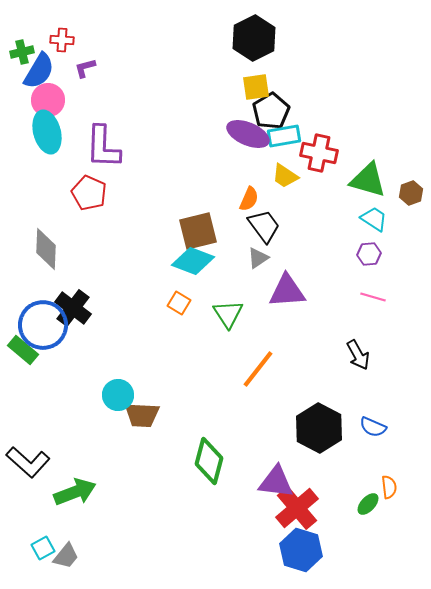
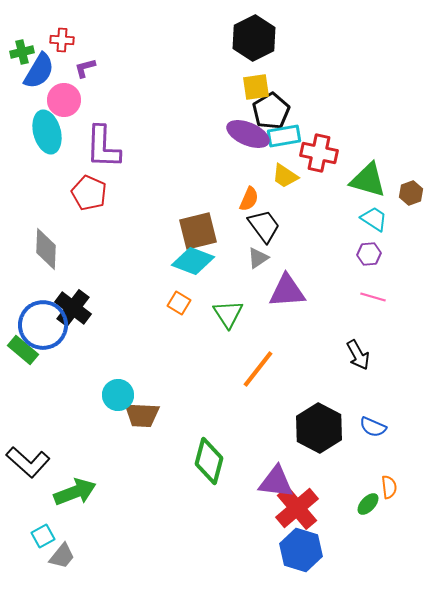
pink circle at (48, 100): moved 16 px right
cyan square at (43, 548): moved 12 px up
gray trapezoid at (66, 556): moved 4 px left
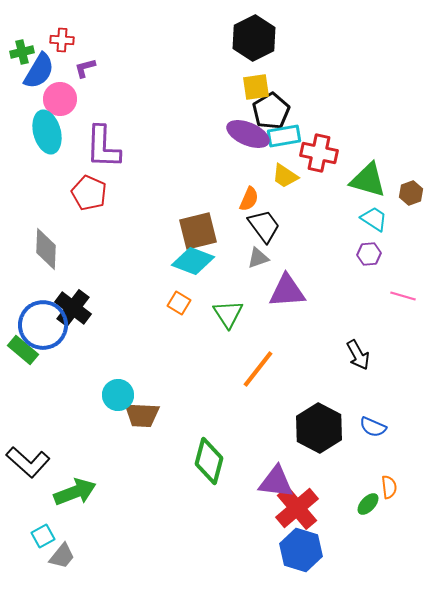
pink circle at (64, 100): moved 4 px left, 1 px up
gray triangle at (258, 258): rotated 15 degrees clockwise
pink line at (373, 297): moved 30 px right, 1 px up
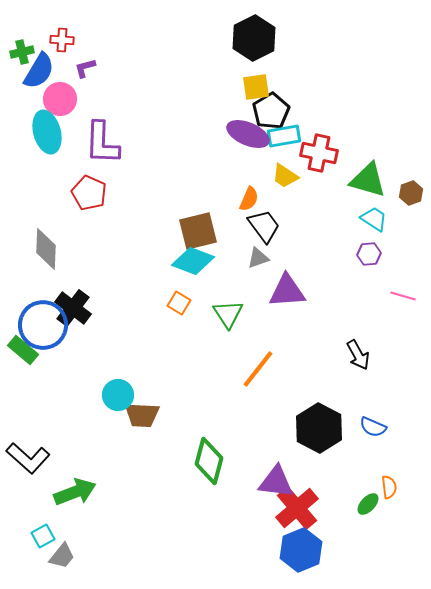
purple L-shape at (103, 147): moved 1 px left, 4 px up
black L-shape at (28, 462): moved 4 px up
blue hexagon at (301, 550): rotated 21 degrees clockwise
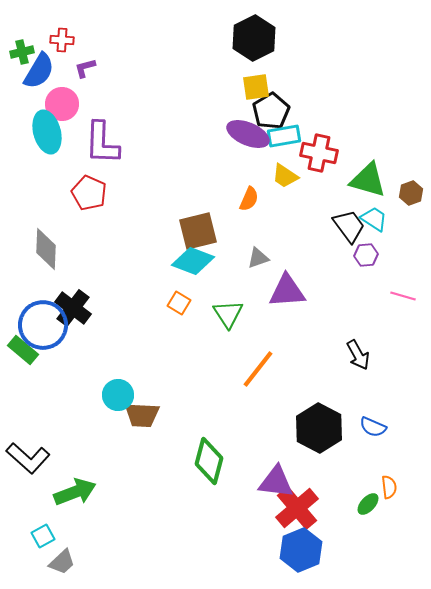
pink circle at (60, 99): moved 2 px right, 5 px down
black trapezoid at (264, 226): moved 85 px right
purple hexagon at (369, 254): moved 3 px left, 1 px down
gray trapezoid at (62, 556): moved 6 px down; rotated 8 degrees clockwise
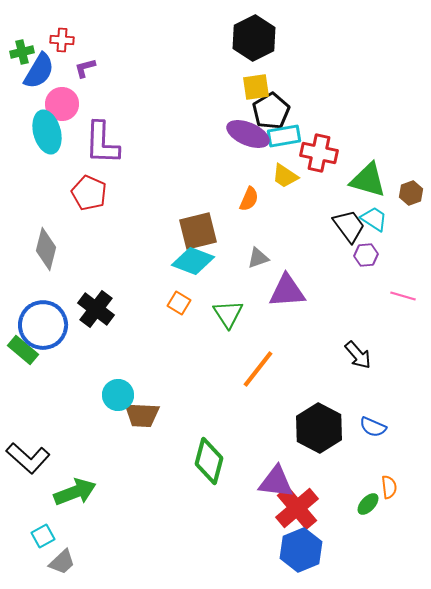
gray diamond at (46, 249): rotated 12 degrees clockwise
black cross at (73, 308): moved 23 px right, 1 px down
black arrow at (358, 355): rotated 12 degrees counterclockwise
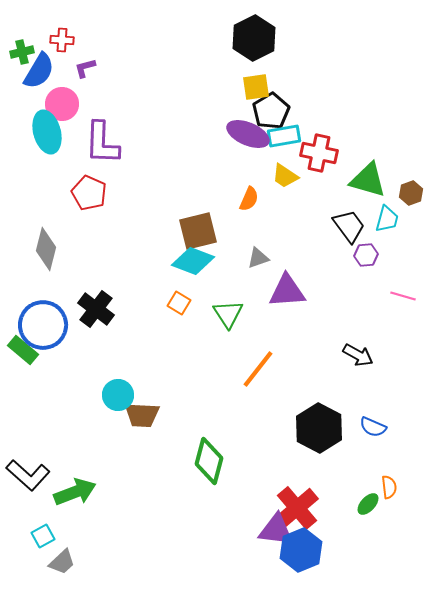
cyan trapezoid at (374, 219): moved 13 px right; rotated 72 degrees clockwise
black arrow at (358, 355): rotated 20 degrees counterclockwise
black L-shape at (28, 458): moved 17 px down
purple triangle at (276, 482): moved 48 px down
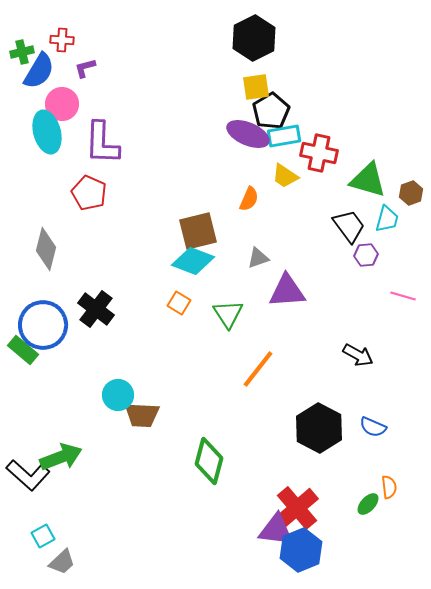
green arrow at (75, 492): moved 14 px left, 35 px up
